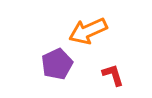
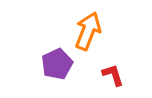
orange arrow: rotated 135 degrees clockwise
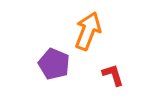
purple pentagon: moved 3 px left; rotated 24 degrees counterclockwise
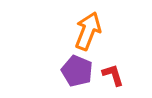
purple pentagon: moved 23 px right, 7 px down
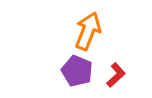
red L-shape: moved 3 px right; rotated 65 degrees clockwise
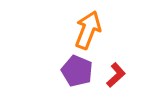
orange arrow: moved 1 px up
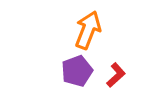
purple pentagon: rotated 28 degrees clockwise
